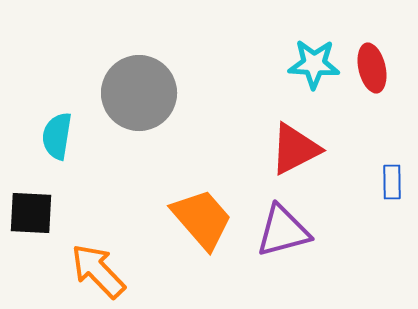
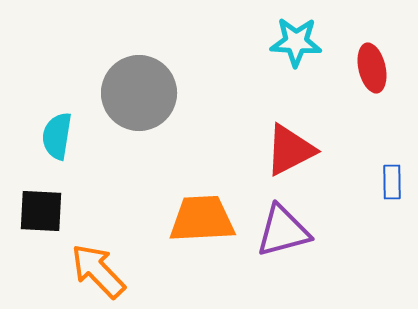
cyan star: moved 18 px left, 22 px up
red triangle: moved 5 px left, 1 px down
black square: moved 10 px right, 2 px up
orange trapezoid: rotated 52 degrees counterclockwise
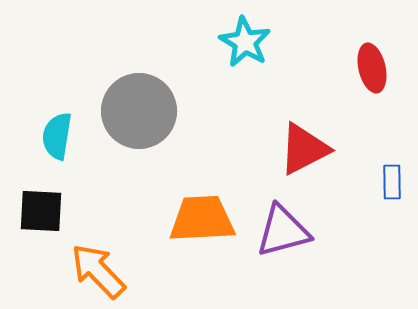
cyan star: moved 51 px left; rotated 27 degrees clockwise
gray circle: moved 18 px down
red triangle: moved 14 px right, 1 px up
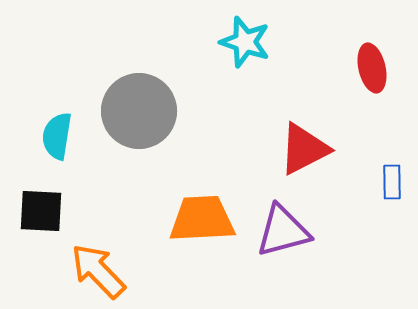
cyan star: rotated 12 degrees counterclockwise
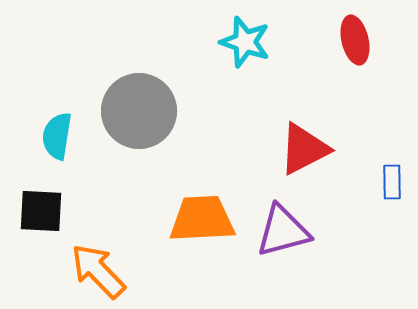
red ellipse: moved 17 px left, 28 px up
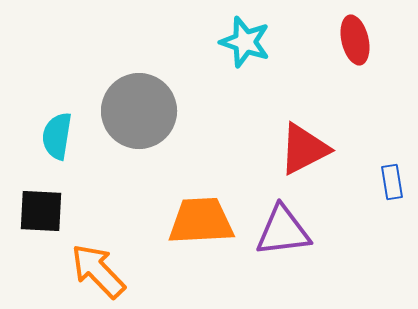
blue rectangle: rotated 8 degrees counterclockwise
orange trapezoid: moved 1 px left, 2 px down
purple triangle: rotated 8 degrees clockwise
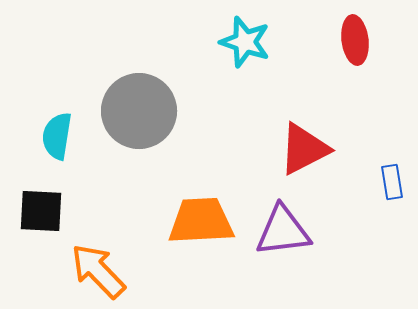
red ellipse: rotated 6 degrees clockwise
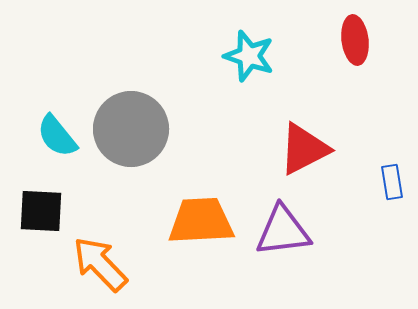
cyan star: moved 4 px right, 14 px down
gray circle: moved 8 px left, 18 px down
cyan semicircle: rotated 48 degrees counterclockwise
orange arrow: moved 2 px right, 7 px up
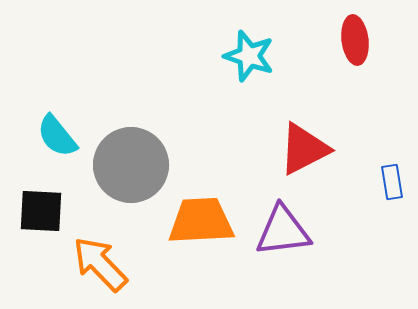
gray circle: moved 36 px down
